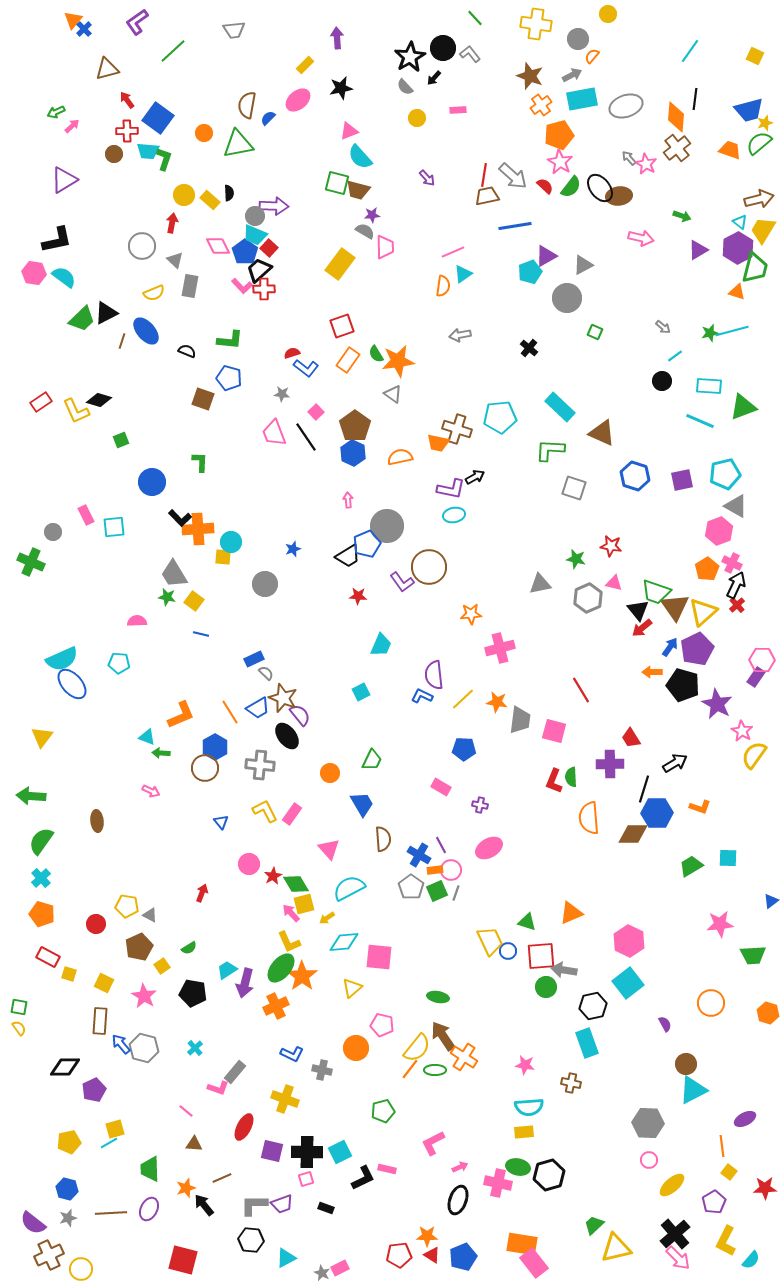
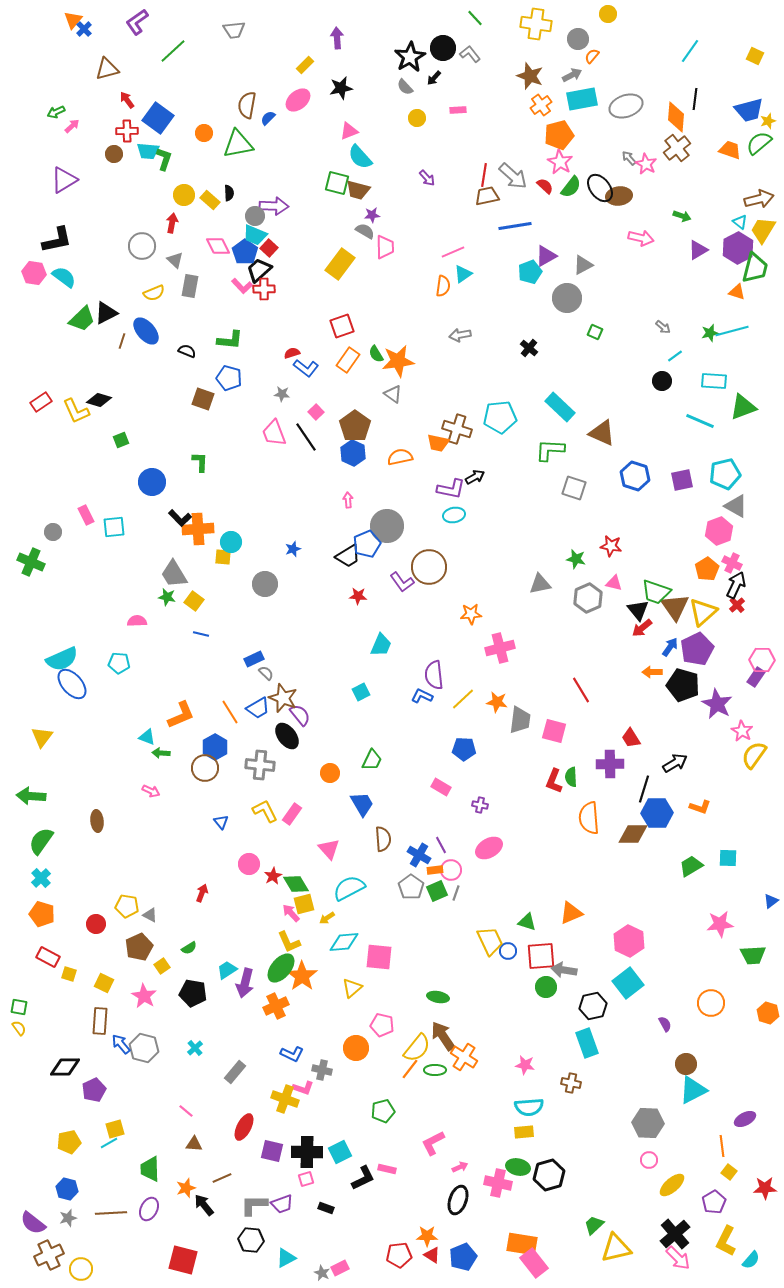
yellow star at (765, 123): moved 3 px right, 2 px up
cyan rectangle at (709, 386): moved 5 px right, 5 px up
pink L-shape at (218, 1088): moved 85 px right
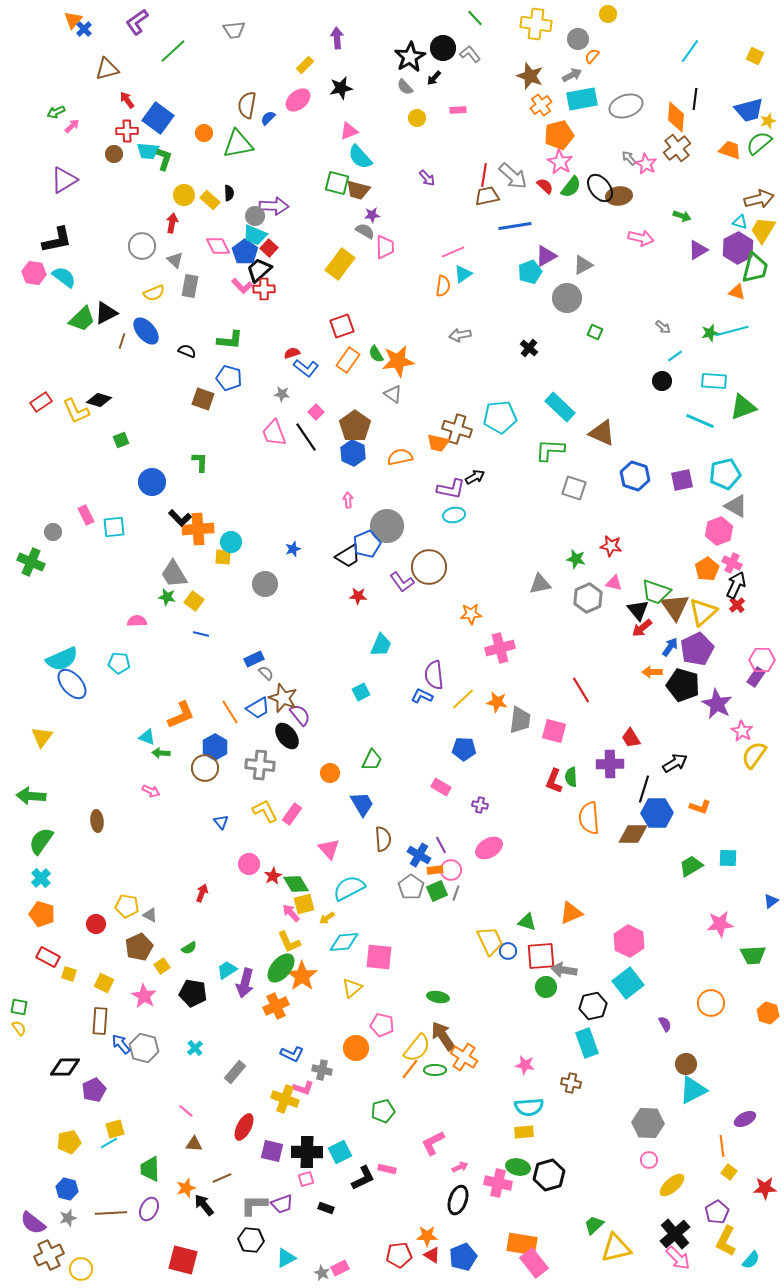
cyan triangle at (740, 222): rotated 21 degrees counterclockwise
purple pentagon at (714, 1202): moved 3 px right, 10 px down
